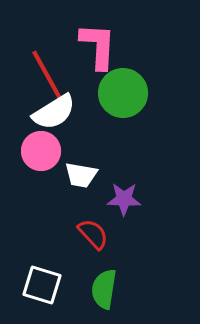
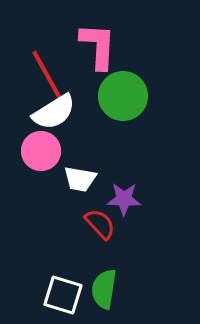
green circle: moved 3 px down
white trapezoid: moved 1 px left, 4 px down
red semicircle: moved 7 px right, 10 px up
white square: moved 21 px right, 10 px down
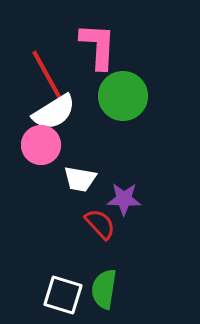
pink circle: moved 6 px up
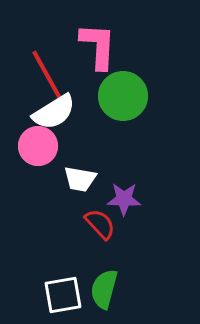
pink circle: moved 3 px left, 1 px down
green semicircle: rotated 6 degrees clockwise
white square: rotated 27 degrees counterclockwise
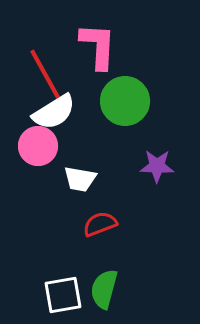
red line: moved 2 px left, 1 px up
green circle: moved 2 px right, 5 px down
purple star: moved 33 px right, 33 px up
red semicircle: rotated 68 degrees counterclockwise
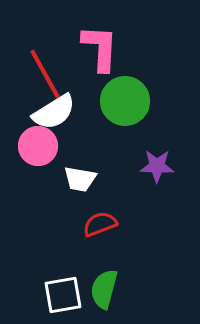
pink L-shape: moved 2 px right, 2 px down
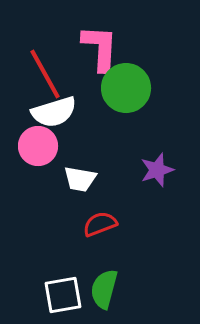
green circle: moved 1 px right, 13 px up
white semicircle: rotated 15 degrees clockwise
purple star: moved 4 px down; rotated 20 degrees counterclockwise
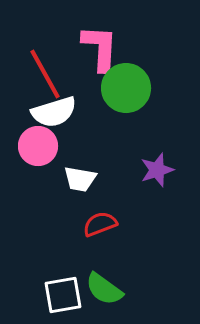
green semicircle: rotated 69 degrees counterclockwise
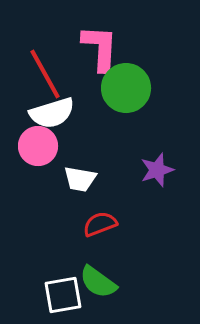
white semicircle: moved 2 px left, 1 px down
green semicircle: moved 6 px left, 7 px up
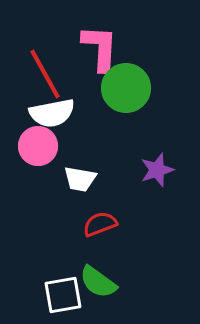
white semicircle: rotated 6 degrees clockwise
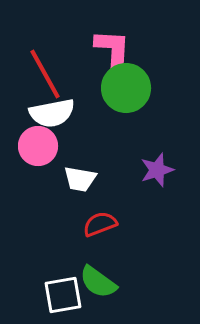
pink L-shape: moved 13 px right, 4 px down
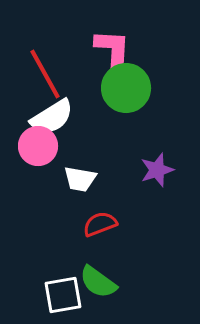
white semicircle: moved 4 px down; rotated 21 degrees counterclockwise
